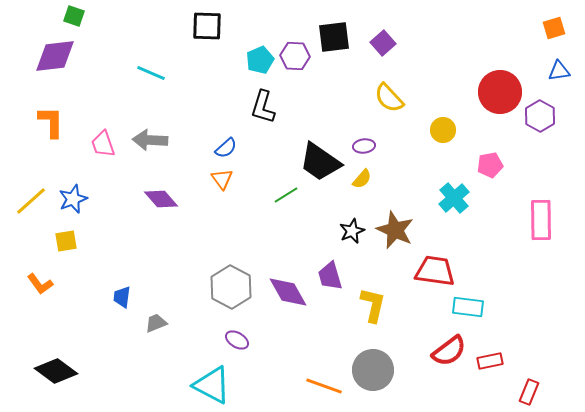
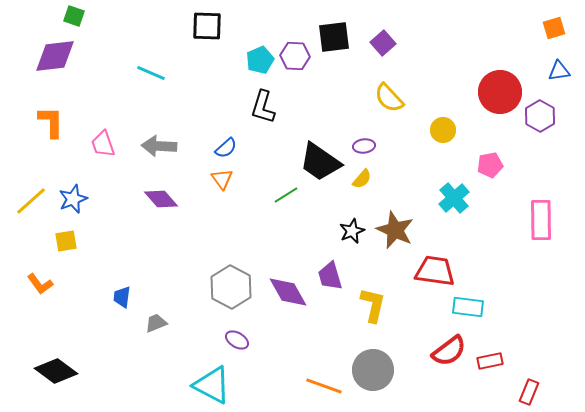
gray arrow at (150, 140): moved 9 px right, 6 px down
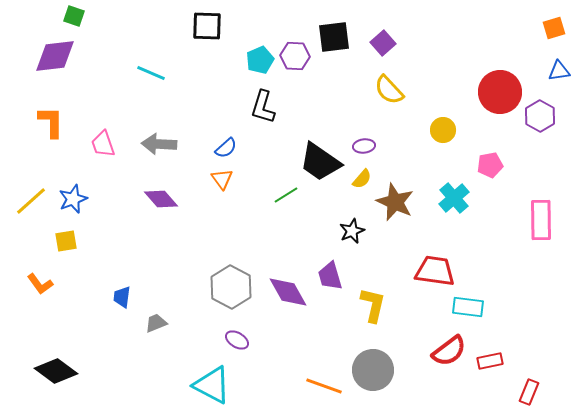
yellow semicircle at (389, 98): moved 8 px up
gray arrow at (159, 146): moved 2 px up
brown star at (395, 230): moved 28 px up
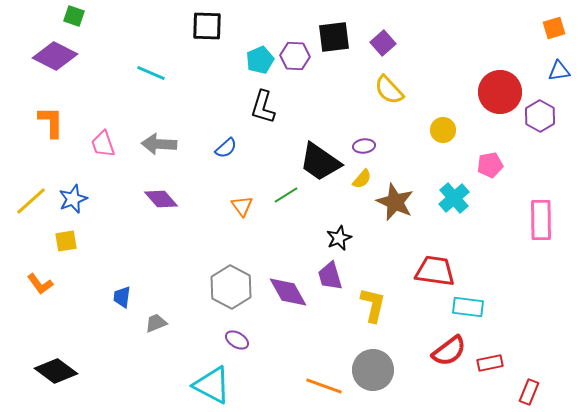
purple diamond at (55, 56): rotated 33 degrees clockwise
orange triangle at (222, 179): moved 20 px right, 27 px down
black star at (352, 231): moved 13 px left, 7 px down
red rectangle at (490, 361): moved 2 px down
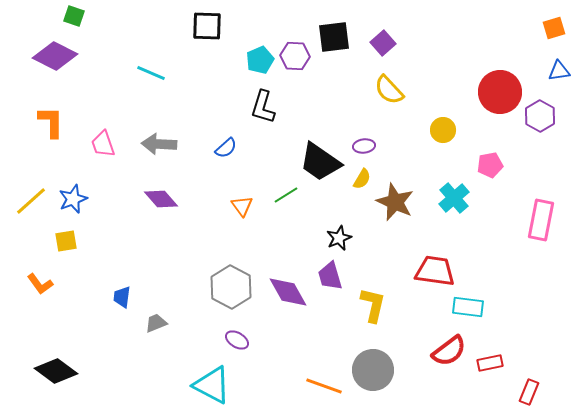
yellow semicircle at (362, 179): rotated 10 degrees counterclockwise
pink rectangle at (541, 220): rotated 12 degrees clockwise
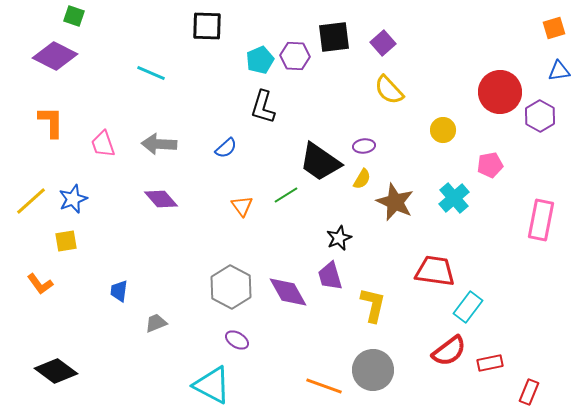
blue trapezoid at (122, 297): moved 3 px left, 6 px up
cyan rectangle at (468, 307): rotated 60 degrees counterclockwise
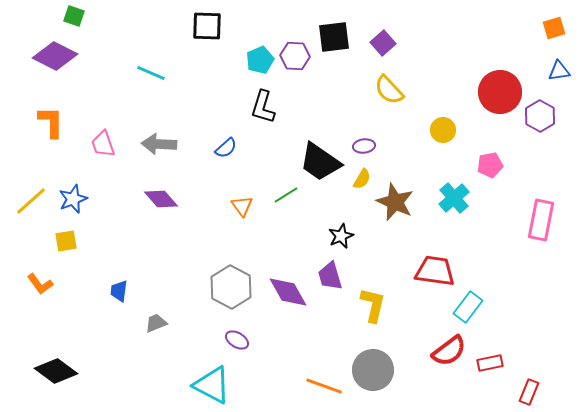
black star at (339, 238): moved 2 px right, 2 px up
